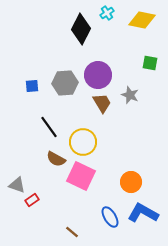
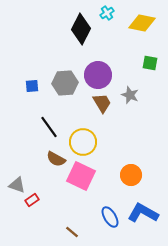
yellow diamond: moved 3 px down
orange circle: moved 7 px up
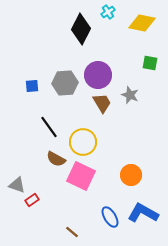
cyan cross: moved 1 px right, 1 px up
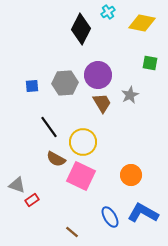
gray star: rotated 24 degrees clockwise
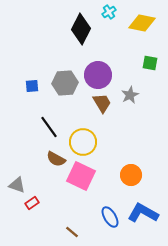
cyan cross: moved 1 px right
red rectangle: moved 3 px down
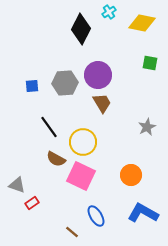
gray star: moved 17 px right, 32 px down
blue ellipse: moved 14 px left, 1 px up
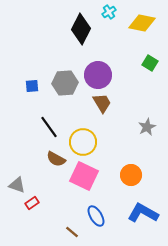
green square: rotated 21 degrees clockwise
pink square: moved 3 px right
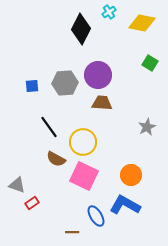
brown trapezoid: rotated 55 degrees counterclockwise
blue L-shape: moved 18 px left, 8 px up
brown line: rotated 40 degrees counterclockwise
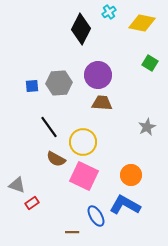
gray hexagon: moved 6 px left
